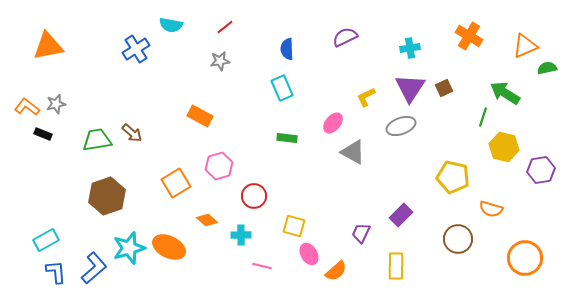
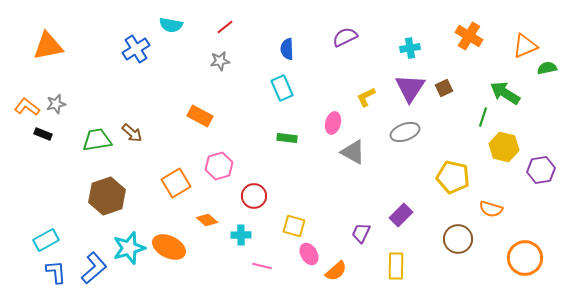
pink ellipse at (333, 123): rotated 25 degrees counterclockwise
gray ellipse at (401, 126): moved 4 px right, 6 px down
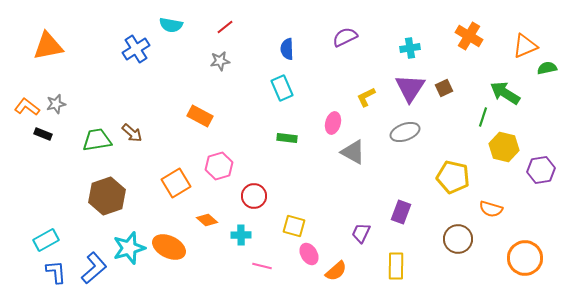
purple rectangle at (401, 215): moved 3 px up; rotated 25 degrees counterclockwise
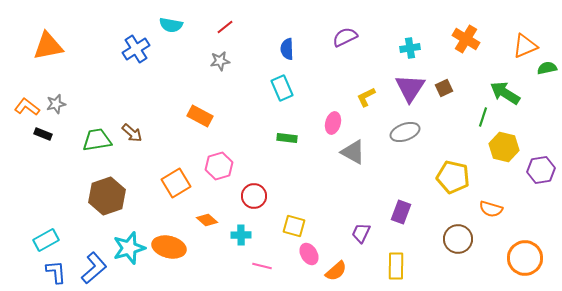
orange cross at (469, 36): moved 3 px left, 3 px down
orange ellipse at (169, 247): rotated 12 degrees counterclockwise
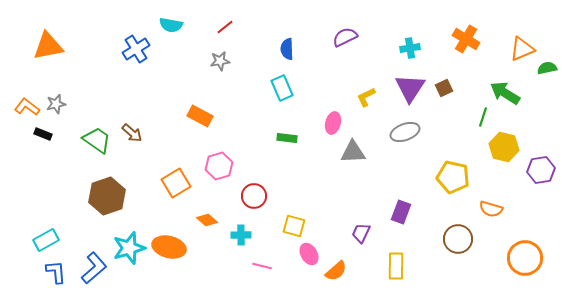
orange triangle at (525, 46): moved 3 px left, 3 px down
green trapezoid at (97, 140): rotated 44 degrees clockwise
gray triangle at (353, 152): rotated 32 degrees counterclockwise
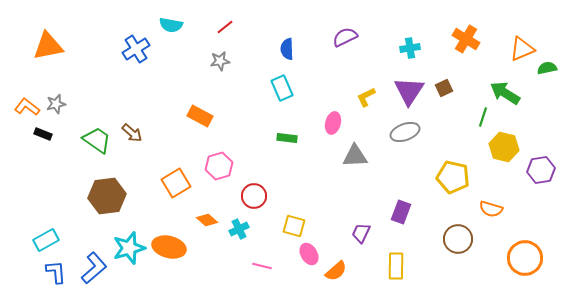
purple triangle at (410, 88): moved 1 px left, 3 px down
gray triangle at (353, 152): moved 2 px right, 4 px down
brown hexagon at (107, 196): rotated 12 degrees clockwise
cyan cross at (241, 235): moved 2 px left, 6 px up; rotated 24 degrees counterclockwise
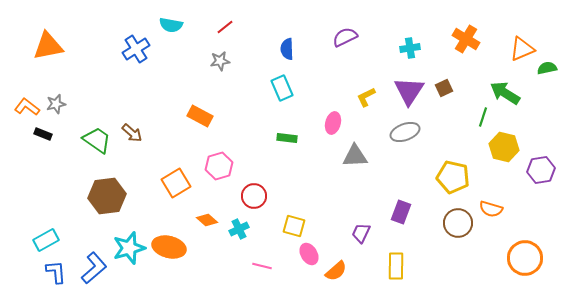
brown circle at (458, 239): moved 16 px up
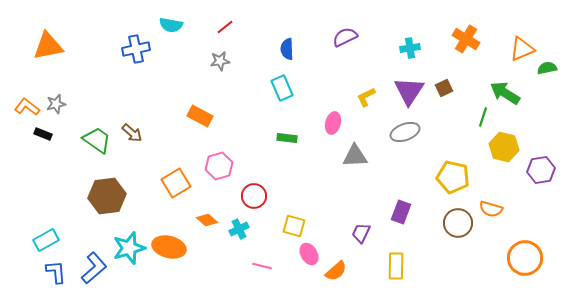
blue cross at (136, 49): rotated 20 degrees clockwise
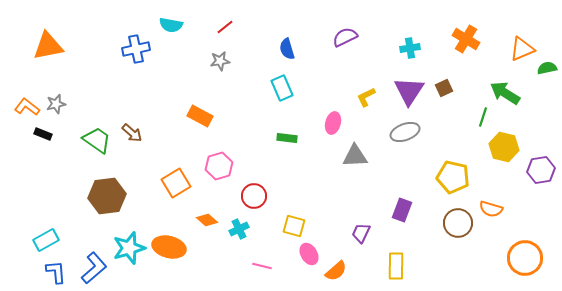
blue semicircle at (287, 49): rotated 15 degrees counterclockwise
purple rectangle at (401, 212): moved 1 px right, 2 px up
